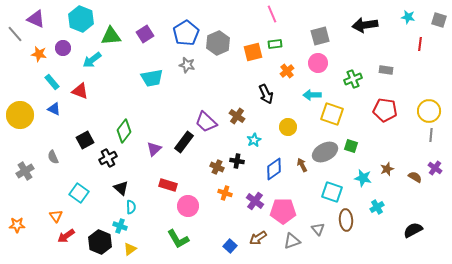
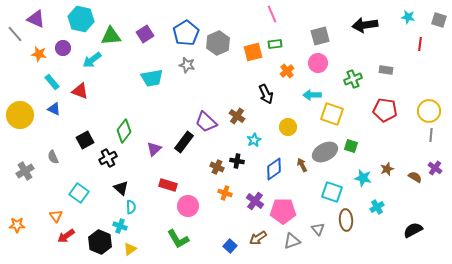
cyan hexagon at (81, 19): rotated 10 degrees counterclockwise
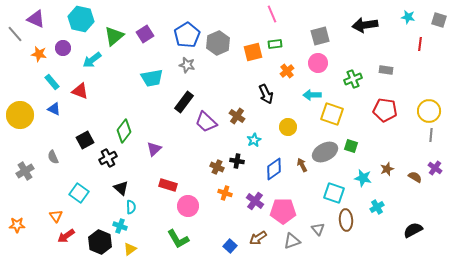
blue pentagon at (186, 33): moved 1 px right, 2 px down
green triangle at (111, 36): moved 3 px right; rotated 35 degrees counterclockwise
black rectangle at (184, 142): moved 40 px up
cyan square at (332, 192): moved 2 px right, 1 px down
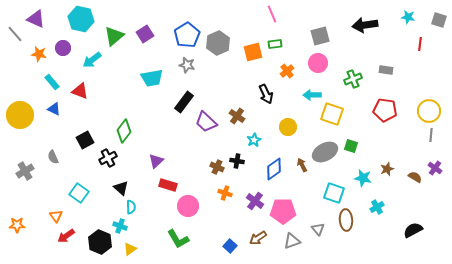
purple triangle at (154, 149): moved 2 px right, 12 px down
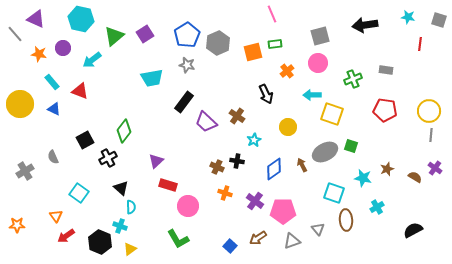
yellow circle at (20, 115): moved 11 px up
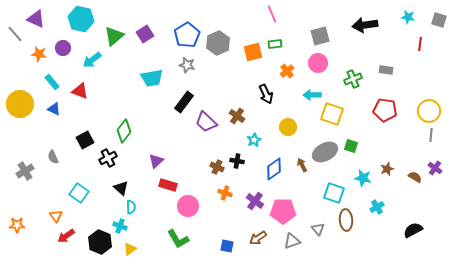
blue square at (230, 246): moved 3 px left; rotated 32 degrees counterclockwise
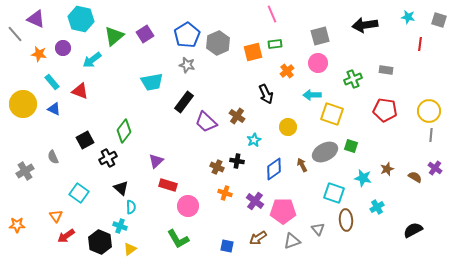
cyan trapezoid at (152, 78): moved 4 px down
yellow circle at (20, 104): moved 3 px right
